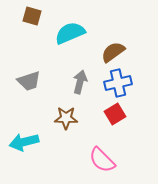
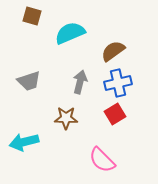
brown semicircle: moved 1 px up
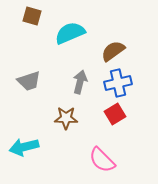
cyan arrow: moved 5 px down
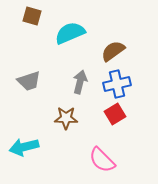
blue cross: moved 1 px left, 1 px down
